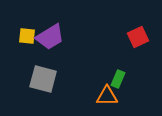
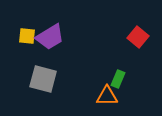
red square: rotated 25 degrees counterclockwise
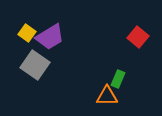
yellow square: moved 3 px up; rotated 30 degrees clockwise
gray square: moved 8 px left, 14 px up; rotated 20 degrees clockwise
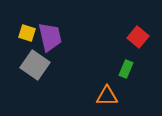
yellow square: rotated 18 degrees counterclockwise
purple trapezoid: rotated 72 degrees counterclockwise
green rectangle: moved 8 px right, 10 px up
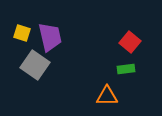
yellow square: moved 5 px left
red square: moved 8 px left, 5 px down
green rectangle: rotated 60 degrees clockwise
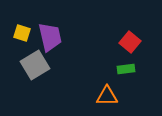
gray square: rotated 24 degrees clockwise
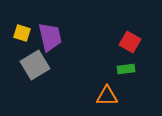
red square: rotated 10 degrees counterclockwise
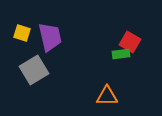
gray square: moved 1 px left, 5 px down
green rectangle: moved 5 px left, 15 px up
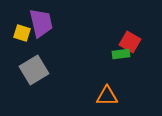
purple trapezoid: moved 9 px left, 14 px up
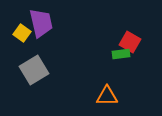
yellow square: rotated 18 degrees clockwise
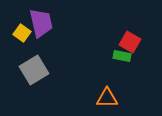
green rectangle: moved 1 px right, 2 px down; rotated 18 degrees clockwise
orange triangle: moved 2 px down
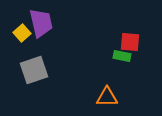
yellow square: rotated 12 degrees clockwise
red square: rotated 25 degrees counterclockwise
gray square: rotated 12 degrees clockwise
orange triangle: moved 1 px up
